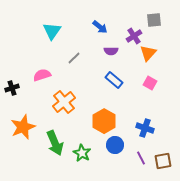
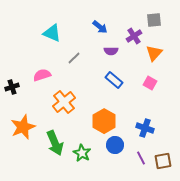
cyan triangle: moved 2 px down; rotated 42 degrees counterclockwise
orange triangle: moved 6 px right
black cross: moved 1 px up
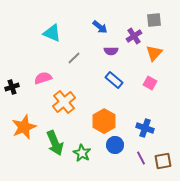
pink semicircle: moved 1 px right, 3 px down
orange star: moved 1 px right
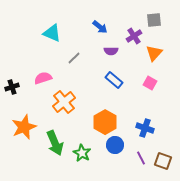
orange hexagon: moved 1 px right, 1 px down
brown square: rotated 30 degrees clockwise
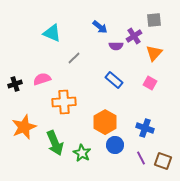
purple semicircle: moved 5 px right, 5 px up
pink semicircle: moved 1 px left, 1 px down
black cross: moved 3 px right, 3 px up
orange cross: rotated 35 degrees clockwise
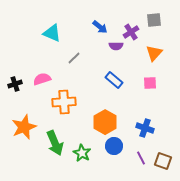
purple cross: moved 3 px left, 4 px up
pink square: rotated 32 degrees counterclockwise
blue circle: moved 1 px left, 1 px down
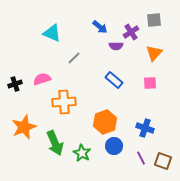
orange hexagon: rotated 10 degrees clockwise
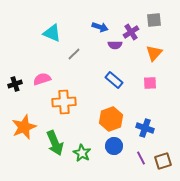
blue arrow: rotated 21 degrees counterclockwise
purple semicircle: moved 1 px left, 1 px up
gray line: moved 4 px up
orange hexagon: moved 6 px right, 3 px up
brown square: rotated 36 degrees counterclockwise
